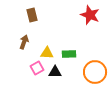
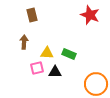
brown arrow: rotated 16 degrees counterclockwise
green rectangle: rotated 24 degrees clockwise
pink square: rotated 16 degrees clockwise
orange circle: moved 1 px right, 12 px down
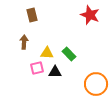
green rectangle: rotated 24 degrees clockwise
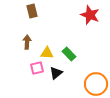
brown rectangle: moved 4 px up
brown arrow: moved 3 px right
black triangle: moved 1 px right, 1 px down; rotated 40 degrees counterclockwise
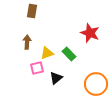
brown rectangle: rotated 24 degrees clockwise
red star: moved 18 px down
yellow triangle: rotated 24 degrees counterclockwise
black triangle: moved 5 px down
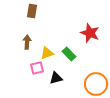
black triangle: rotated 24 degrees clockwise
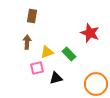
brown rectangle: moved 5 px down
yellow triangle: moved 1 px up
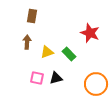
pink square: moved 10 px down; rotated 24 degrees clockwise
